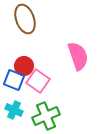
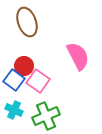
brown ellipse: moved 2 px right, 3 px down
pink semicircle: rotated 8 degrees counterclockwise
blue square: rotated 15 degrees clockwise
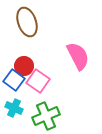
cyan cross: moved 2 px up
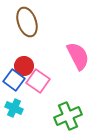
green cross: moved 22 px right
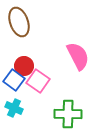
brown ellipse: moved 8 px left
green cross: moved 2 px up; rotated 24 degrees clockwise
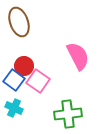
green cross: rotated 8 degrees counterclockwise
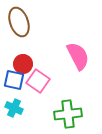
red circle: moved 1 px left, 2 px up
blue square: rotated 25 degrees counterclockwise
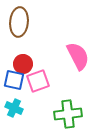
brown ellipse: rotated 24 degrees clockwise
pink square: rotated 35 degrees clockwise
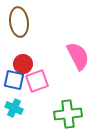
brown ellipse: rotated 12 degrees counterclockwise
pink square: moved 1 px left
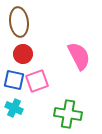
pink semicircle: moved 1 px right
red circle: moved 10 px up
green cross: rotated 16 degrees clockwise
